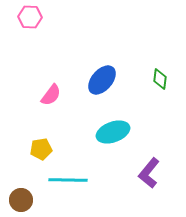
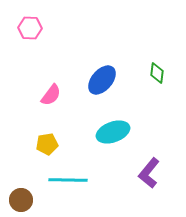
pink hexagon: moved 11 px down
green diamond: moved 3 px left, 6 px up
yellow pentagon: moved 6 px right, 5 px up
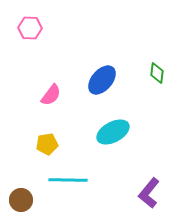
cyan ellipse: rotated 8 degrees counterclockwise
purple L-shape: moved 20 px down
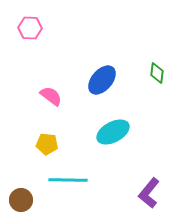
pink semicircle: moved 1 px down; rotated 90 degrees counterclockwise
yellow pentagon: rotated 15 degrees clockwise
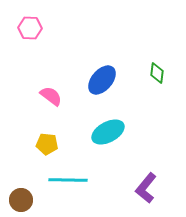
cyan ellipse: moved 5 px left
purple L-shape: moved 3 px left, 5 px up
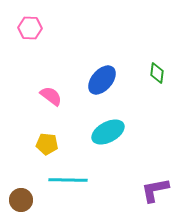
purple L-shape: moved 9 px right, 2 px down; rotated 40 degrees clockwise
